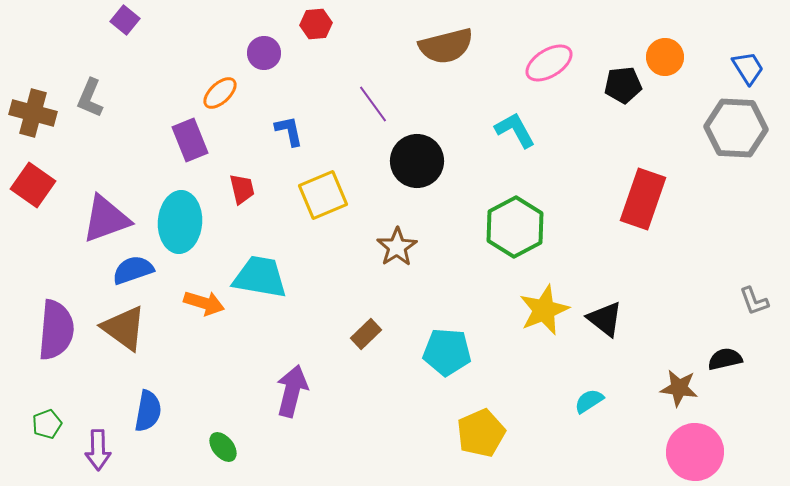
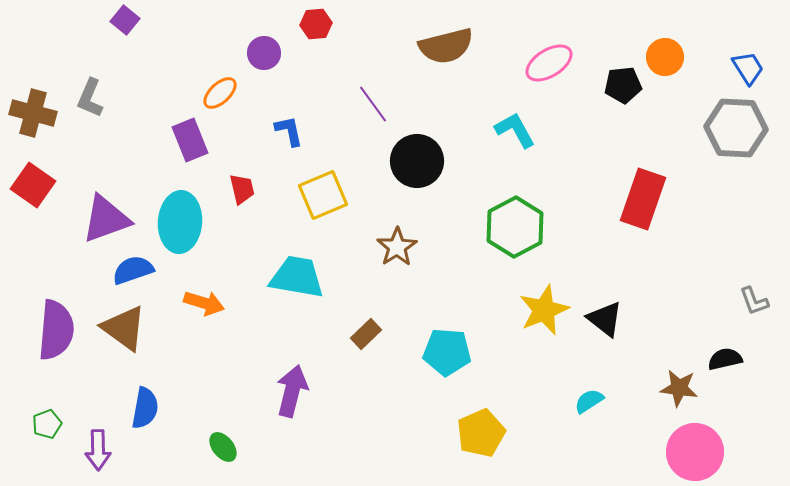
cyan trapezoid at (260, 277): moved 37 px right
blue semicircle at (148, 411): moved 3 px left, 3 px up
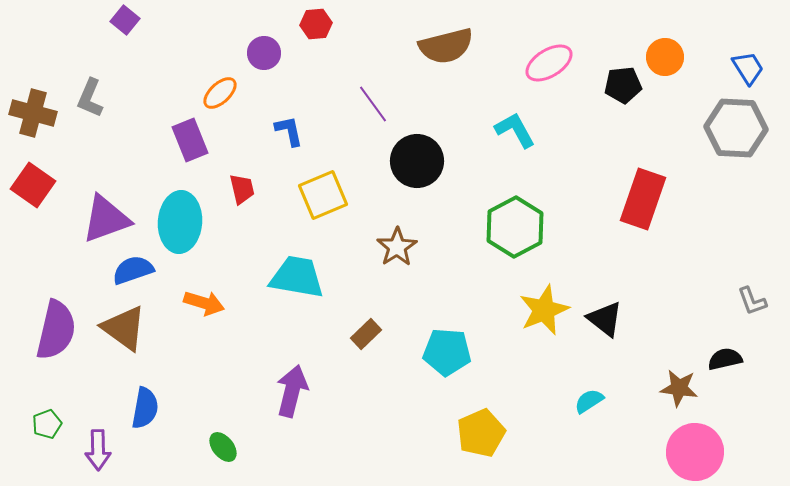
gray L-shape at (754, 301): moved 2 px left
purple semicircle at (56, 330): rotated 8 degrees clockwise
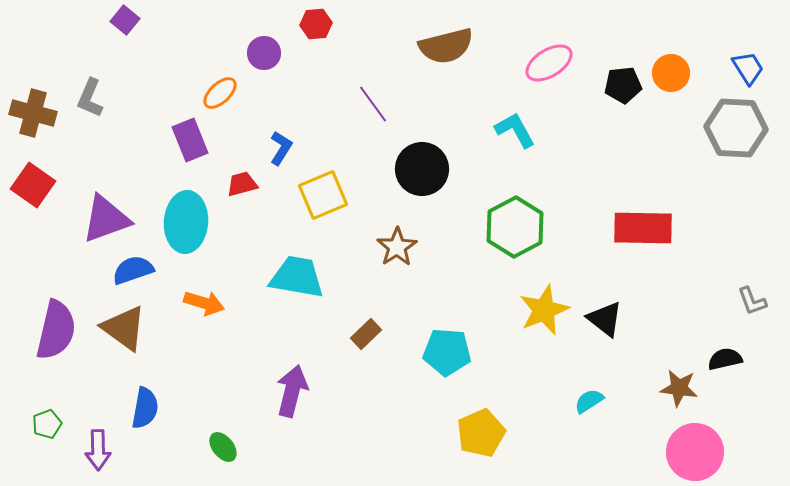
orange circle at (665, 57): moved 6 px right, 16 px down
blue L-shape at (289, 131): moved 8 px left, 17 px down; rotated 44 degrees clockwise
black circle at (417, 161): moved 5 px right, 8 px down
red trapezoid at (242, 189): moved 5 px up; rotated 92 degrees counterclockwise
red rectangle at (643, 199): moved 29 px down; rotated 72 degrees clockwise
cyan ellipse at (180, 222): moved 6 px right
